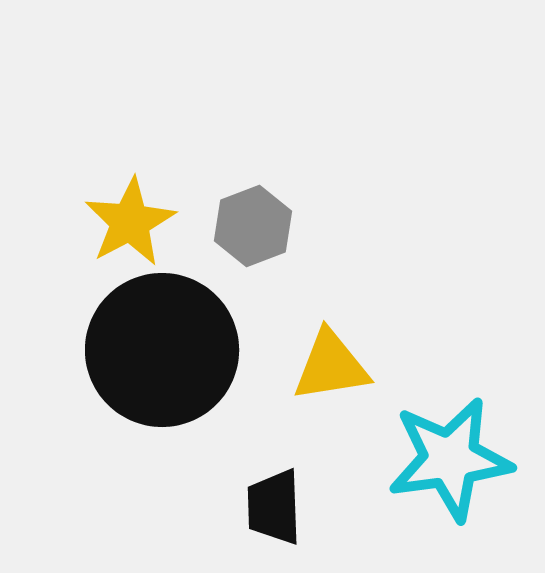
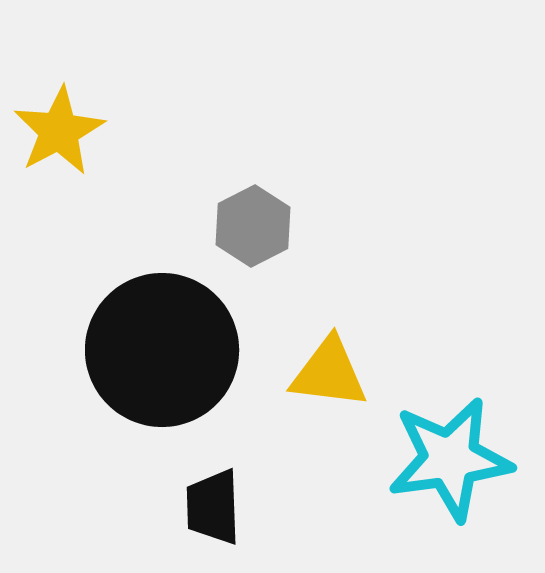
yellow star: moved 71 px left, 91 px up
gray hexagon: rotated 6 degrees counterclockwise
yellow triangle: moved 2 px left, 7 px down; rotated 16 degrees clockwise
black trapezoid: moved 61 px left
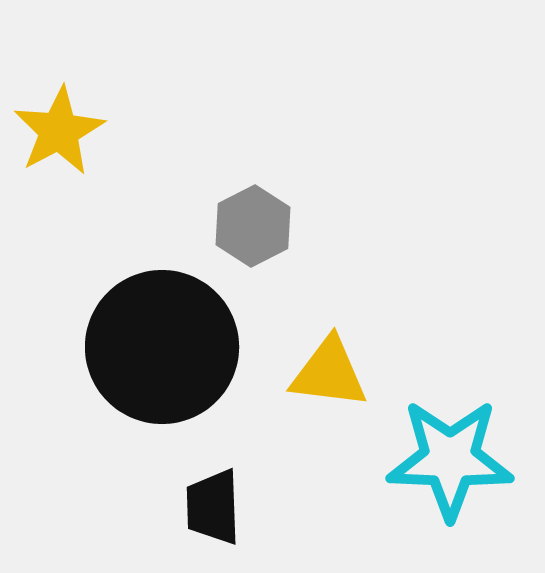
black circle: moved 3 px up
cyan star: rotated 10 degrees clockwise
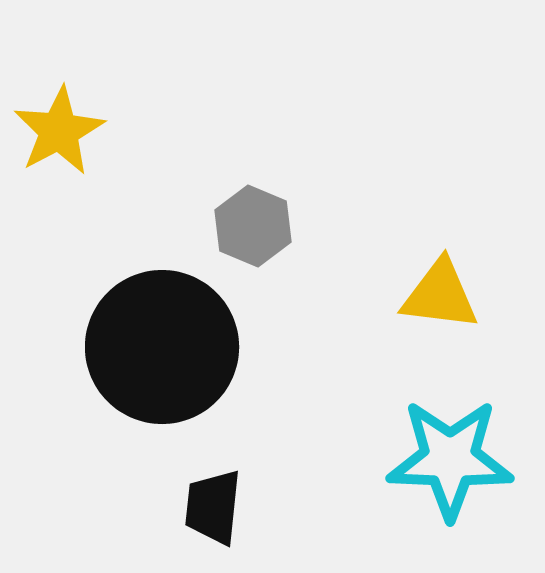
gray hexagon: rotated 10 degrees counterclockwise
yellow triangle: moved 111 px right, 78 px up
black trapezoid: rotated 8 degrees clockwise
